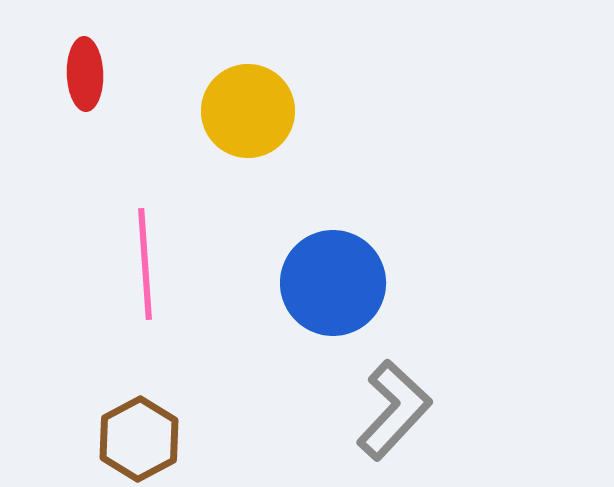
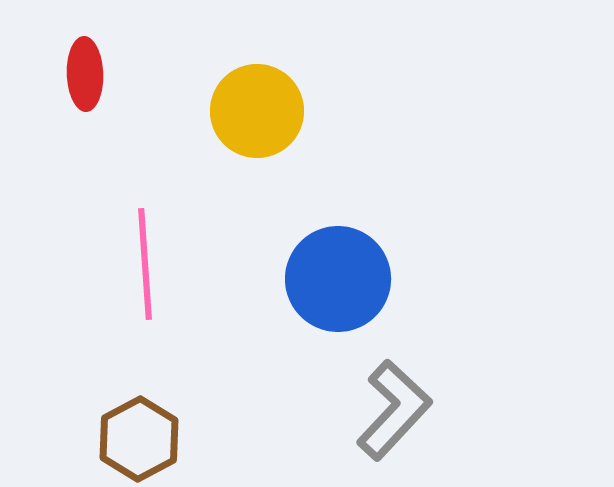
yellow circle: moved 9 px right
blue circle: moved 5 px right, 4 px up
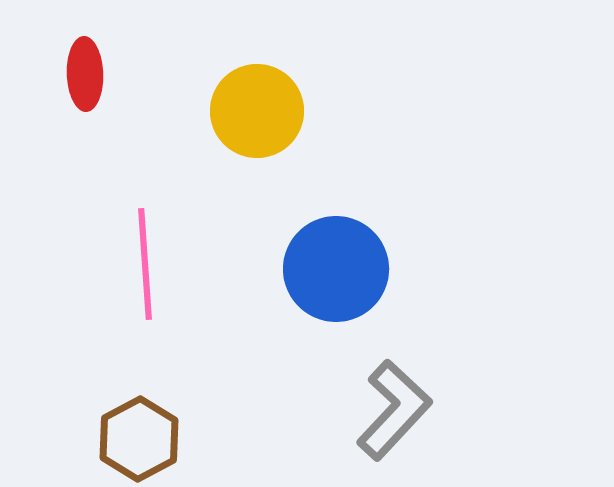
blue circle: moved 2 px left, 10 px up
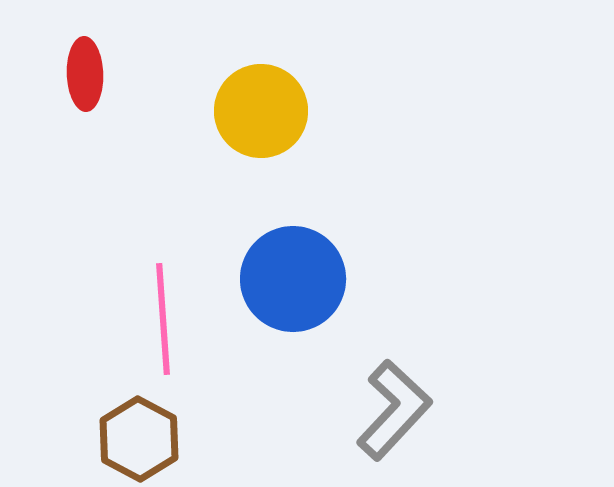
yellow circle: moved 4 px right
pink line: moved 18 px right, 55 px down
blue circle: moved 43 px left, 10 px down
brown hexagon: rotated 4 degrees counterclockwise
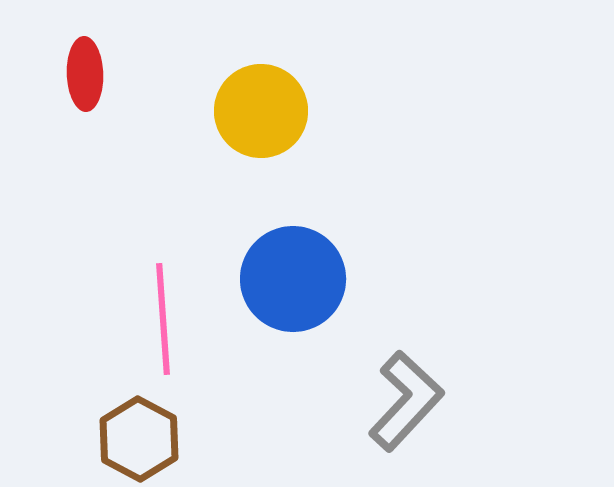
gray L-shape: moved 12 px right, 9 px up
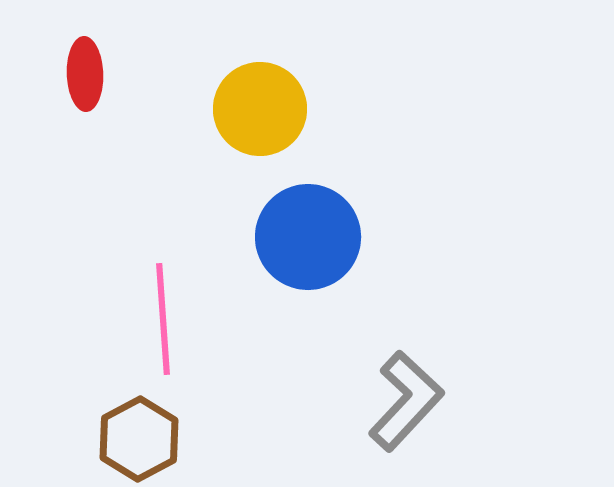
yellow circle: moved 1 px left, 2 px up
blue circle: moved 15 px right, 42 px up
brown hexagon: rotated 4 degrees clockwise
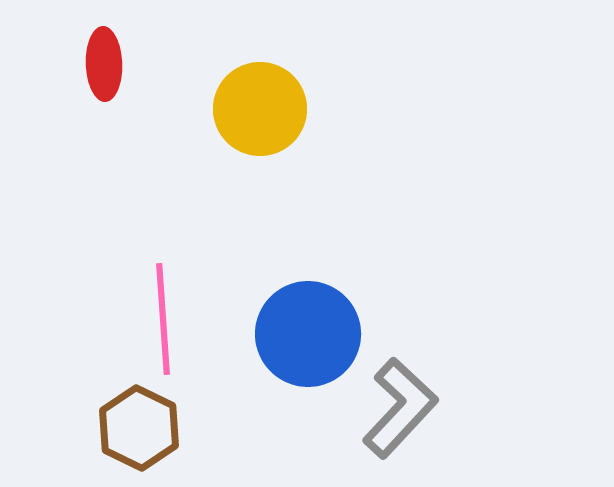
red ellipse: moved 19 px right, 10 px up
blue circle: moved 97 px down
gray L-shape: moved 6 px left, 7 px down
brown hexagon: moved 11 px up; rotated 6 degrees counterclockwise
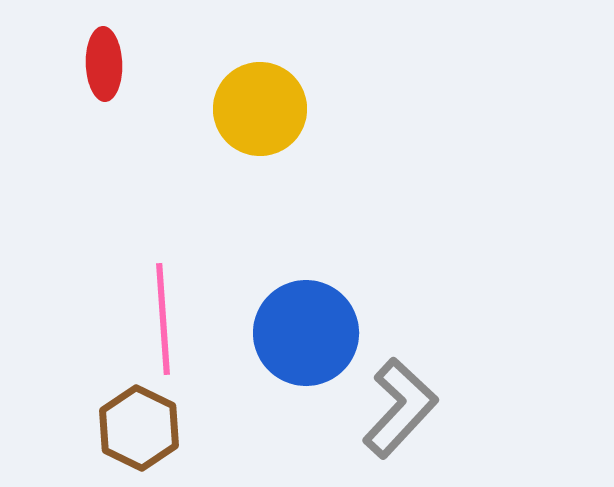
blue circle: moved 2 px left, 1 px up
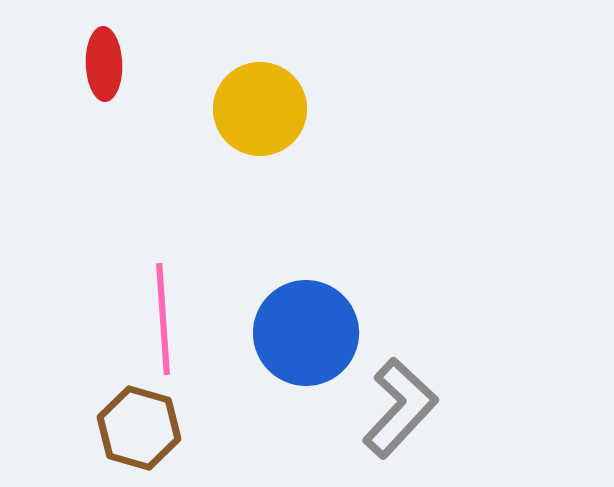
brown hexagon: rotated 10 degrees counterclockwise
